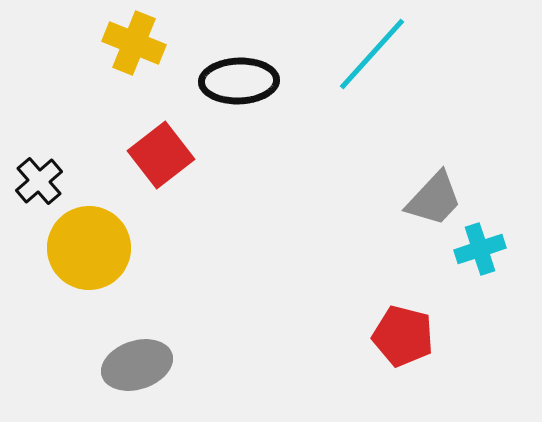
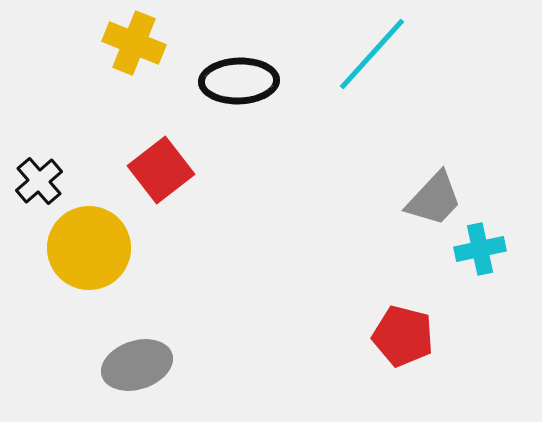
red square: moved 15 px down
cyan cross: rotated 6 degrees clockwise
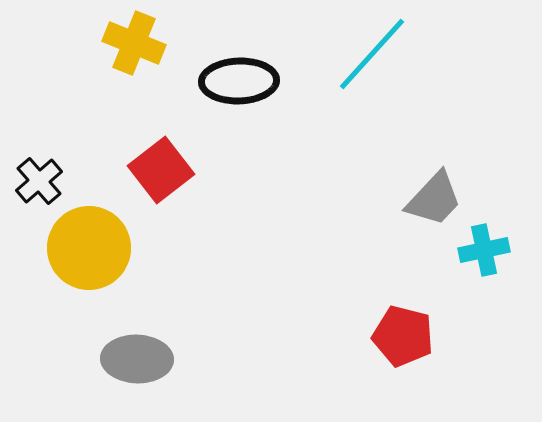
cyan cross: moved 4 px right, 1 px down
gray ellipse: moved 6 px up; rotated 20 degrees clockwise
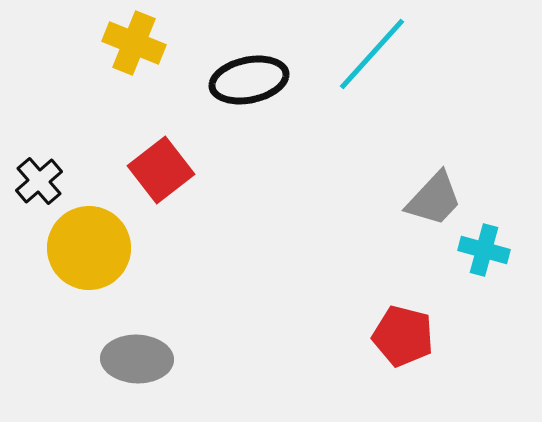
black ellipse: moved 10 px right, 1 px up; rotated 10 degrees counterclockwise
cyan cross: rotated 27 degrees clockwise
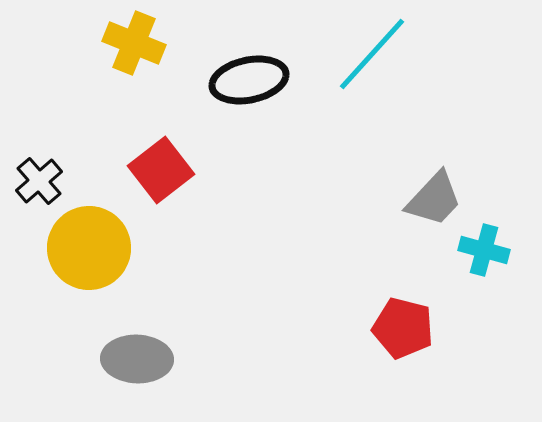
red pentagon: moved 8 px up
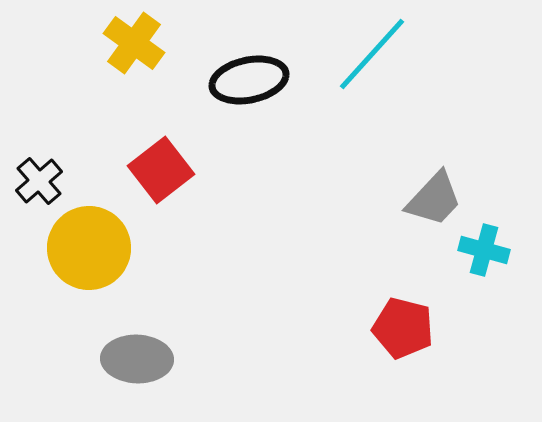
yellow cross: rotated 14 degrees clockwise
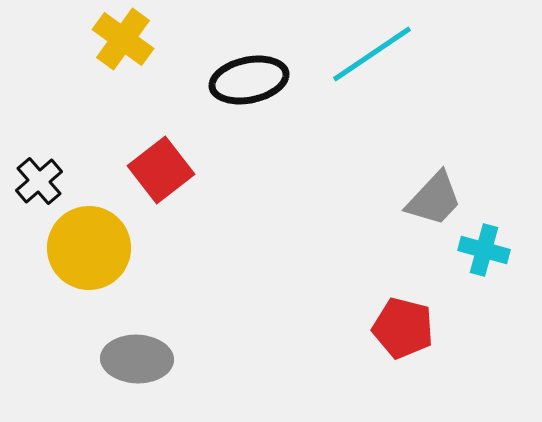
yellow cross: moved 11 px left, 4 px up
cyan line: rotated 14 degrees clockwise
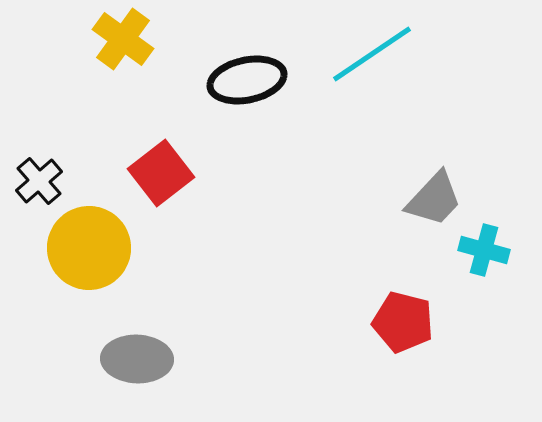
black ellipse: moved 2 px left
red square: moved 3 px down
red pentagon: moved 6 px up
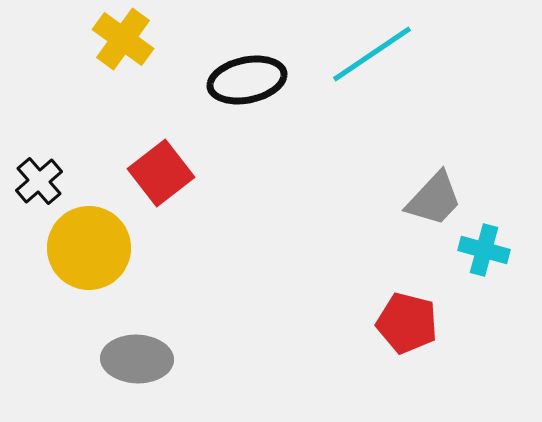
red pentagon: moved 4 px right, 1 px down
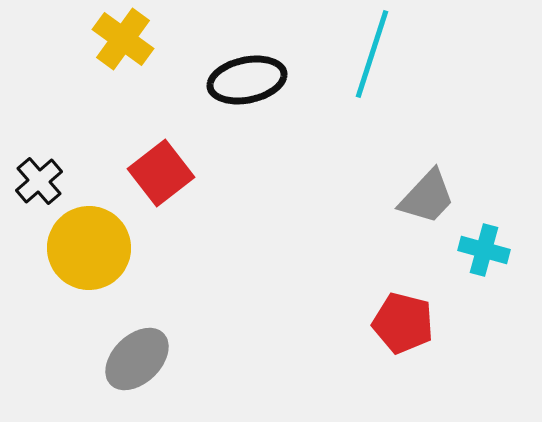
cyan line: rotated 38 degrees counterclockwise
gray trapezoid: moved 7 px left, 2 px up
red pentagon: moved 4 px left
gray ellipse: rotated 46 degrees counterclockwise
